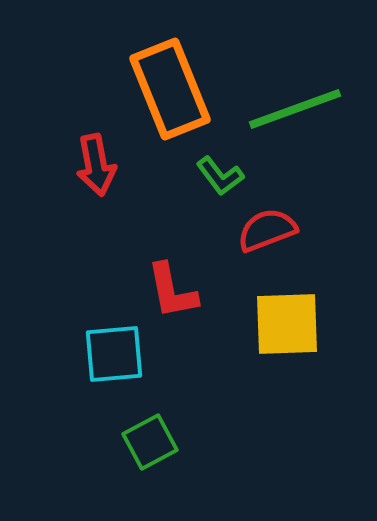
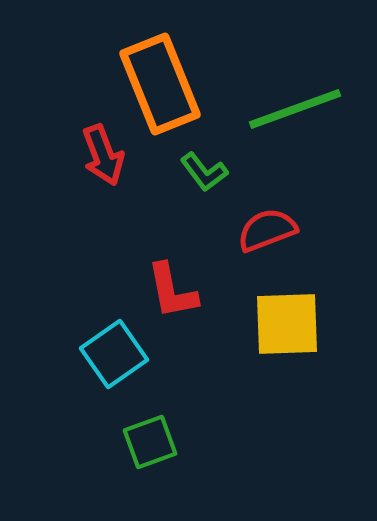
orange rectangle: moved 10 px left, 5 px up
red arrow: moved 7 px right, 10 px up; rotated 10 degrees counterclockwise
green L-shape: moved 16 px left, 4 px up
cyan square: rotated 30 degrees counterclockwise
green square: rotated 8 degrees clockwise
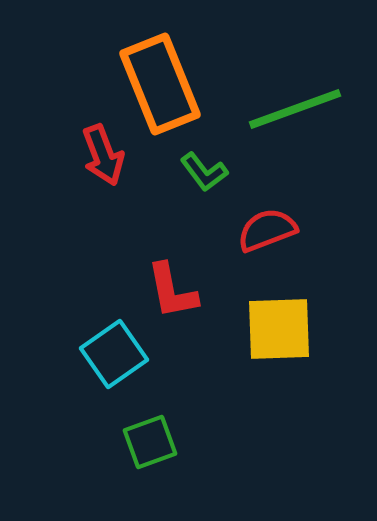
yellow square: moved 8 px left, 5 px down
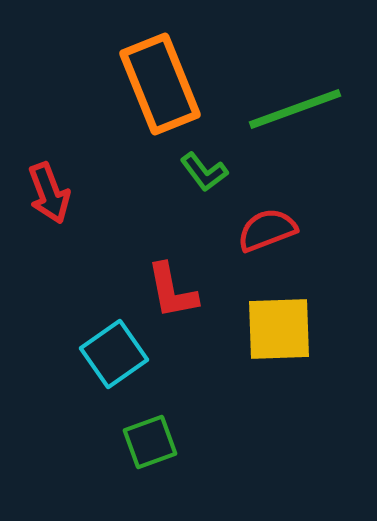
red arrow: moved 54 px left, 38 px down
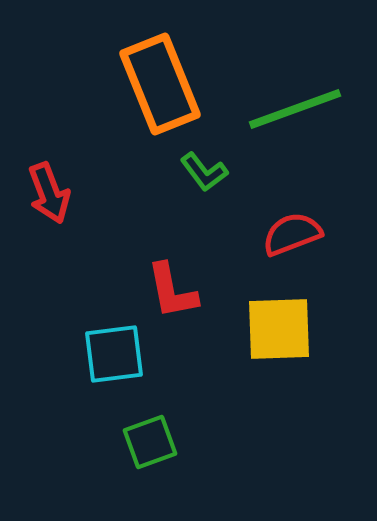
red semicircle: moved 25 px right, 4 px down
cyan square: rotated 28 degrees clockwise
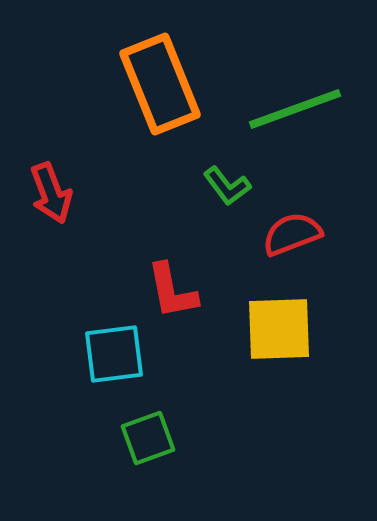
green L-shape: moved 23 px right, 14 px down
red arrow: moved 2 px right
green square: moved 2 px left, 4 px up
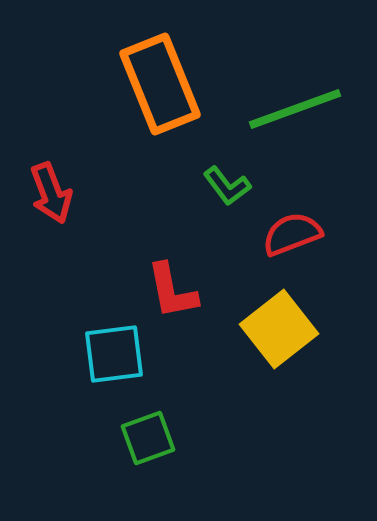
yellow square: rotated 36 degrees counterclockwise
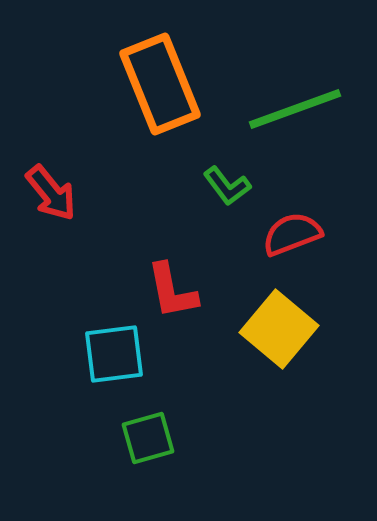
red arrow: rotated 18 degrees counterclockwise
yellow square: rotated 12 degrees counterclockwise
green square: rotated 4 degrees clockwise
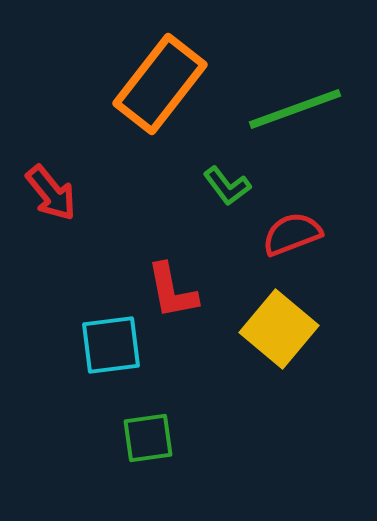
orange rectangle: rotated 60 degrees clockwise
cyan square: moved 3 px left, 9 px up
green square: rotated 8 degrees clockwise
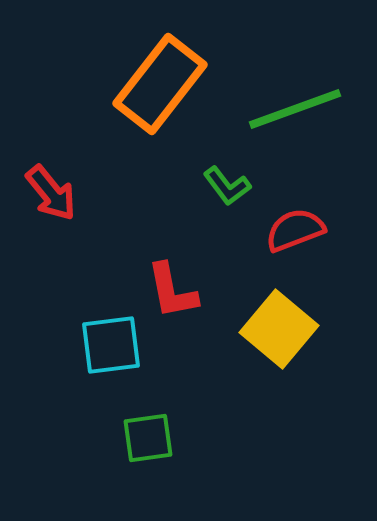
red semicircle: moved 3 px right, 4 px up
